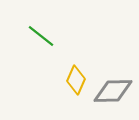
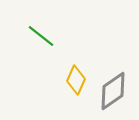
gray diamond: rotated 33 degrees counterclockwise
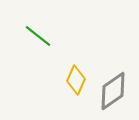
green line: moved 3 px left
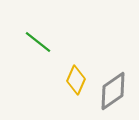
green line: moved 6 px down
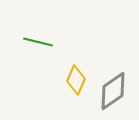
green line: rotated 24 degrees counterclockwise
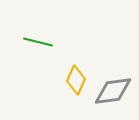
gray diamond: rotated 27 degrees clockwise
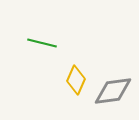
green line: moved 4 px right, 1 px down
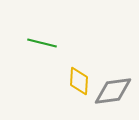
yellow diamond: moved 3 px right, 1 px down; rotated 20 degrees counterclockwise
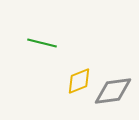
yellow diamond: rotated 64 degrees clockwise
